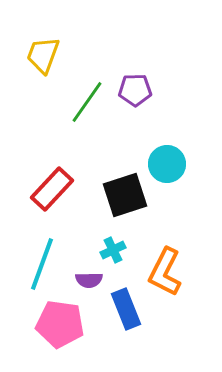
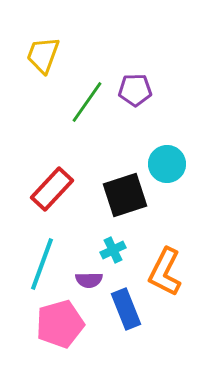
pink pentagon: rotated 24 degrees counterclockwise
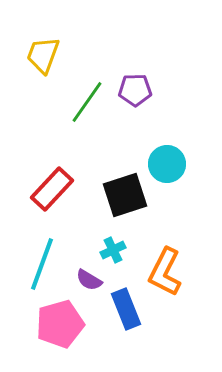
purple semicircle: rotated 32 degrees clockwise
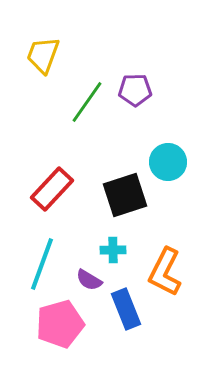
cyan circle: moved 1 px right, 2 px up
cyan cross: rotated 25 degrees clockwise
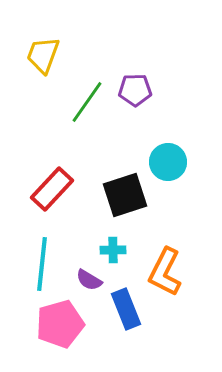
cyan line: rotated 14 degrees counterclockwise
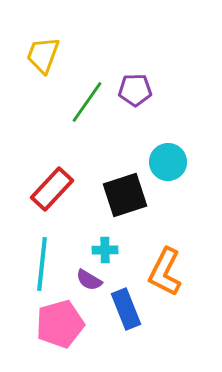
cyan cross: moved 8 px left
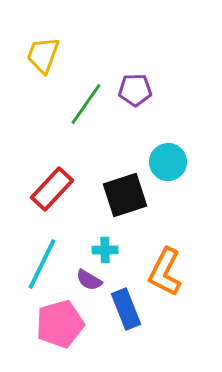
green line: moved 1 px left, 2 px down
cyan line: rotated 20 degrees clockwise
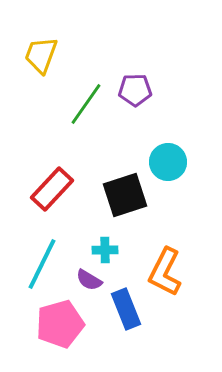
yellow trapezoid: moved 2 px left
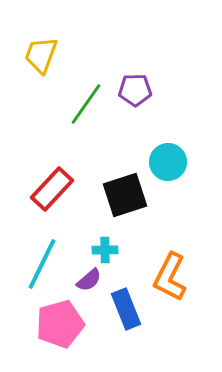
orange L-shape: moved 5 px right, 5 px down
purple semicircle: rotated 72 degrees counterclockwise
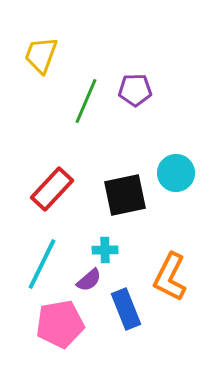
green line: moved 3 px up; rotated 12 degrees counterclockwise
cyan circle: moved 8 px right, 11 px down
black square: rotated 6 degrees clockwise
pink pentagon: rotated 6 degrees clockwise
